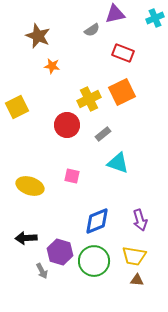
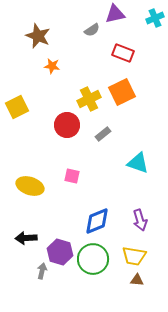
cyan triangle: moved 20 px right
green circle: moved 1 px left, 2 px up
gray arrow: rotated 140 degrees counterclockwise
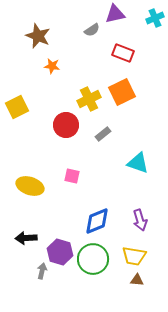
red circle: moved 1 px left
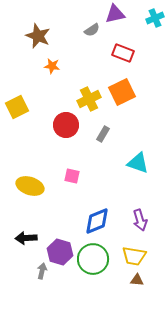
gray rectangle: rotated 21 degrees counterclockwise
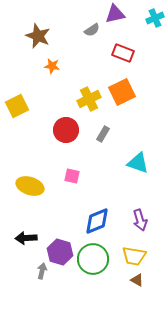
yellow square: moved 1 px up
red circle: moved 5 px down
brown triangle: rotated 24 degrees clockwise
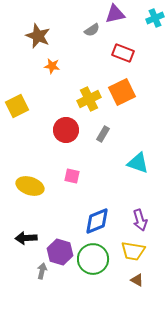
yellow trapezoid: moved 1 px left, 5 px up
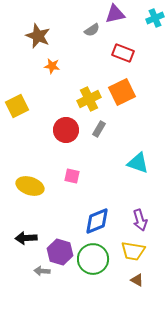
gray rectangle: moved 4 px left, 5 px up
gray arrow: rotated 98 degrees counterclockwise
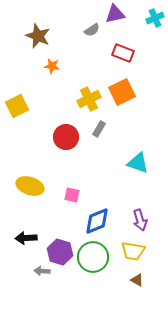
red circle: moved 7 px down
pink square: moved 19 px down
green circle: moved 2 px up
